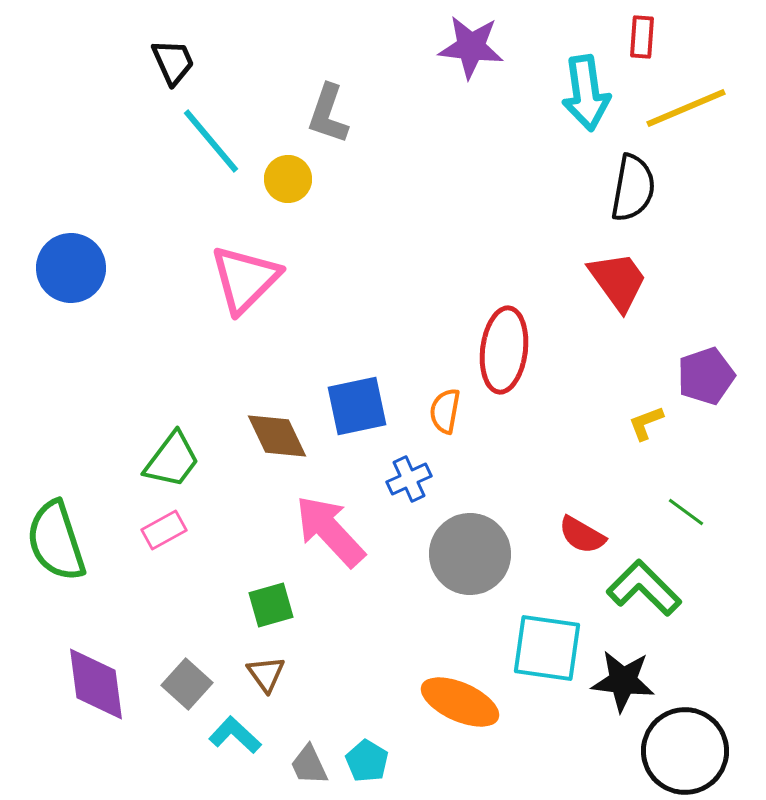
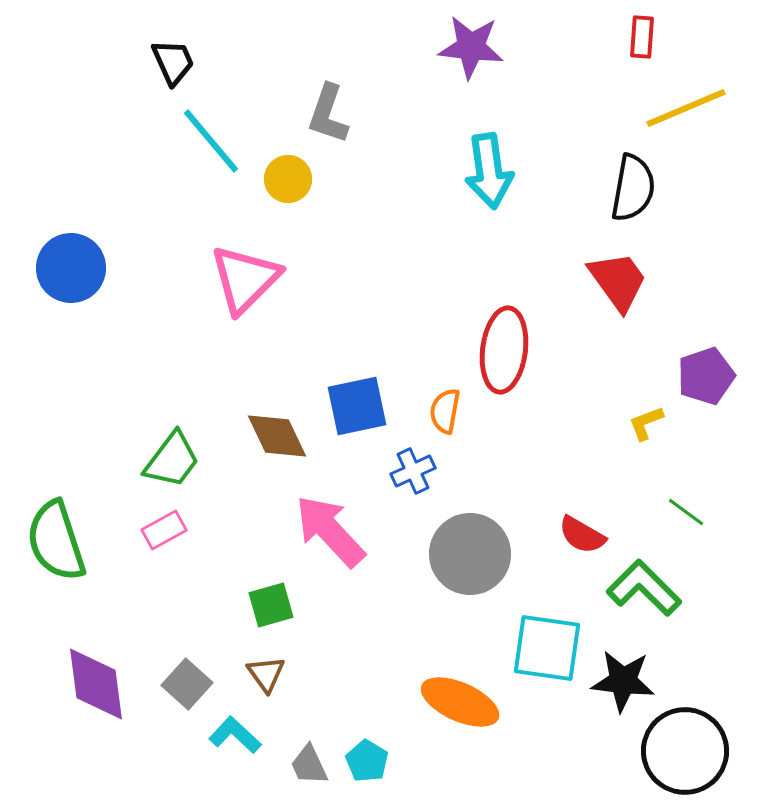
cyan arrow: moved 97 px left, 78 px down
blue cross: moved 4 px right, 8 px up
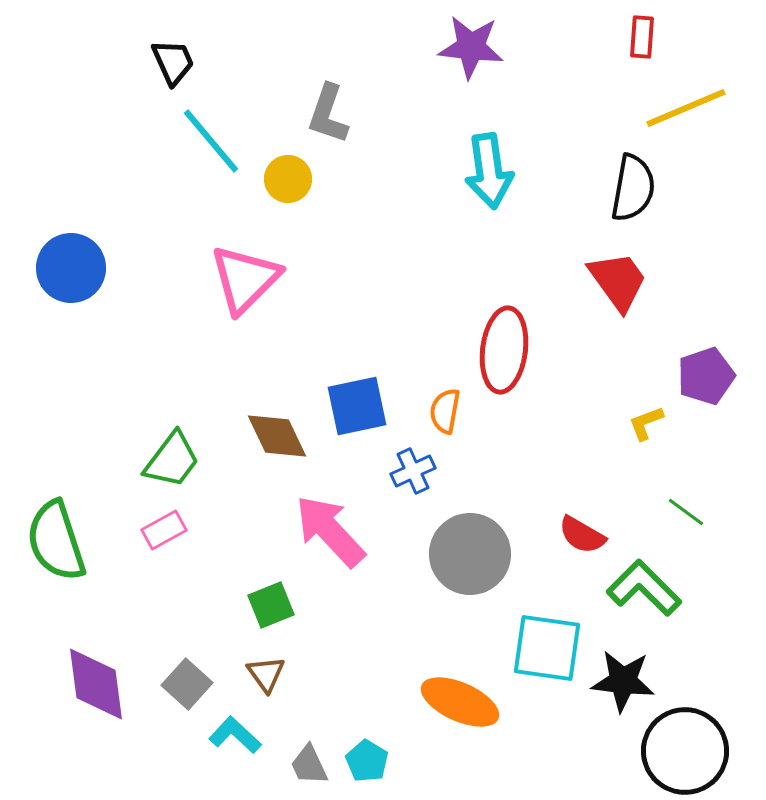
green square: rotated 6 degrees counterclockwise
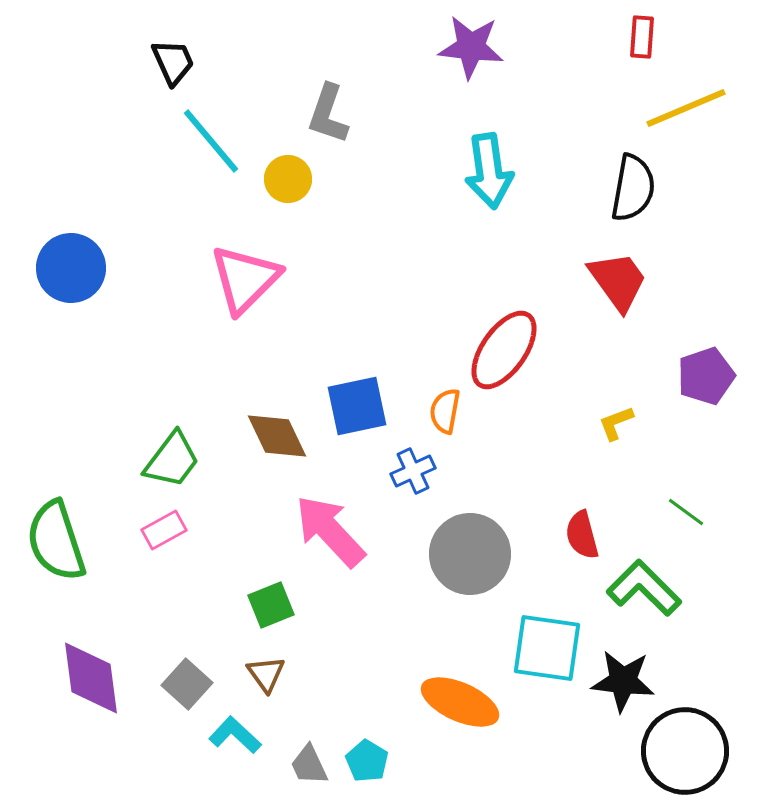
red ellipse: rotated 28 degrees clockwise
yellow L-shape: moved 30 px left
red semicircle: rotated 45 degrees clockwise
purple diamond: moved 5 px left, 6 px up
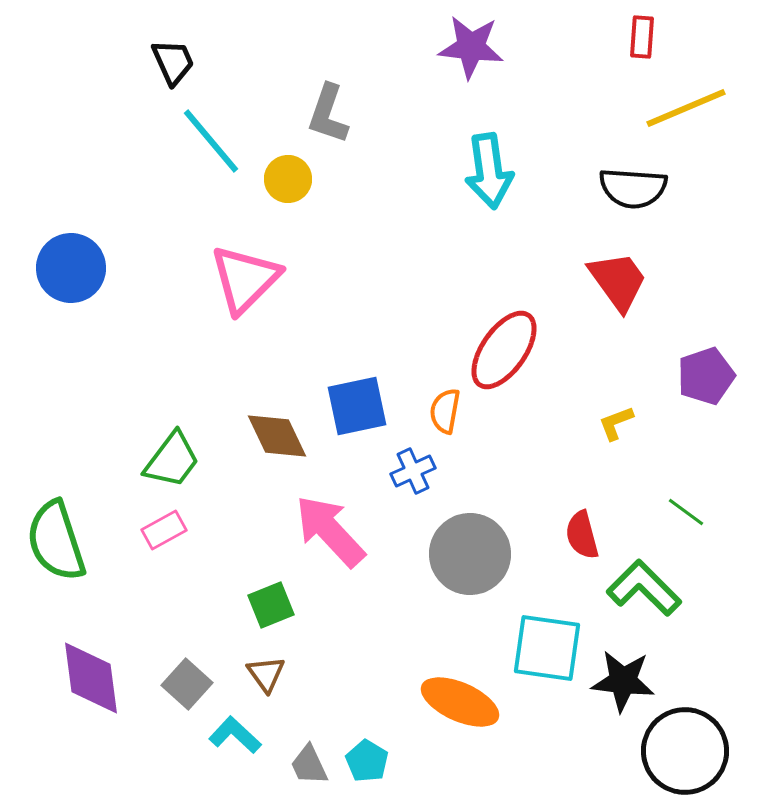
black semicircle: rotated 84 degrees clockwise
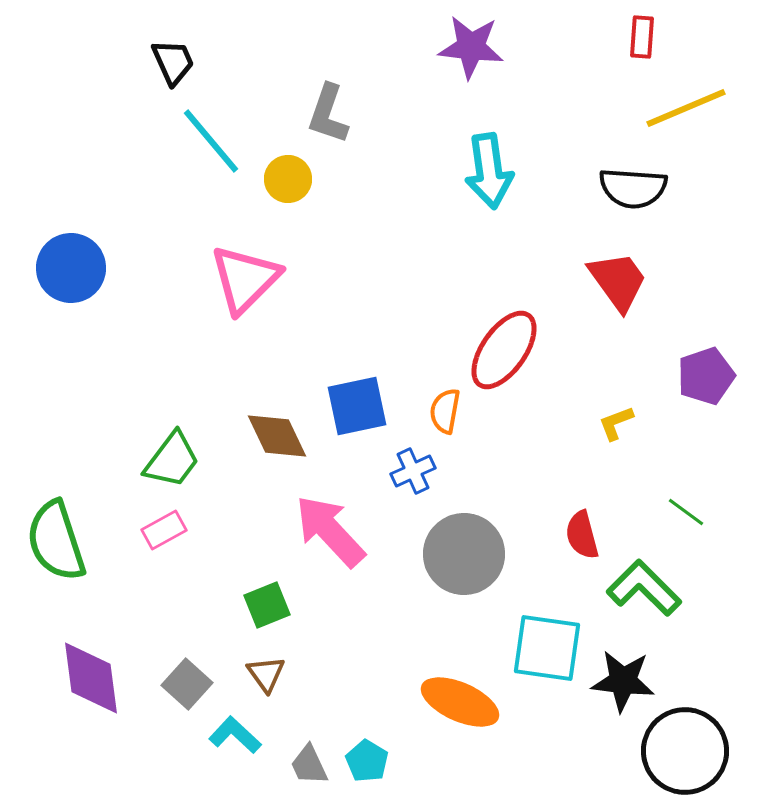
gray circle: moved 6 px left
green square: moved 4 px left
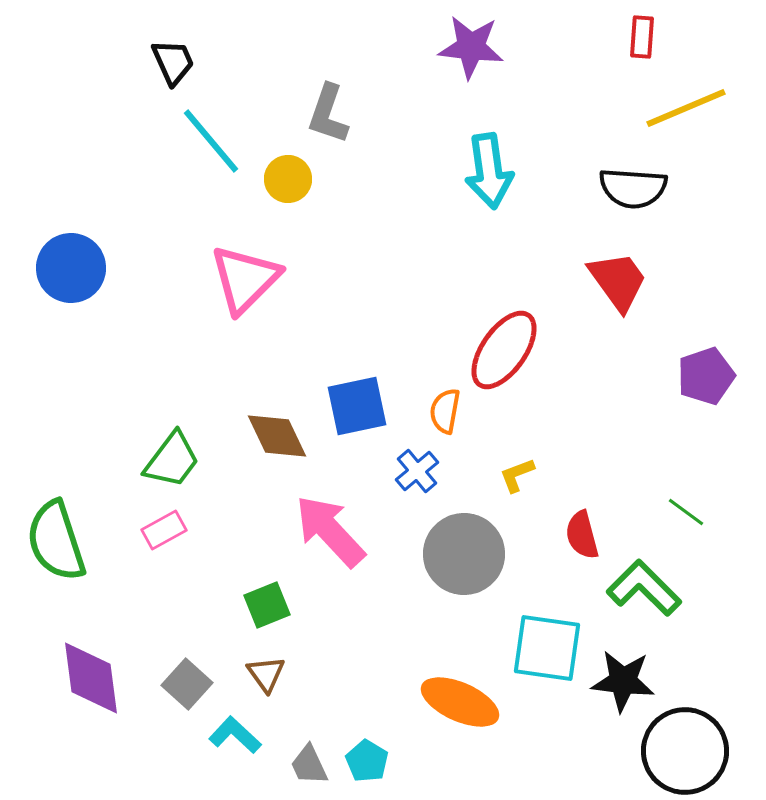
yellow L-shape: moved 99 px left, 52 px down
blue cross: moved 4 px right; rotated 15 degrees counterclockwise
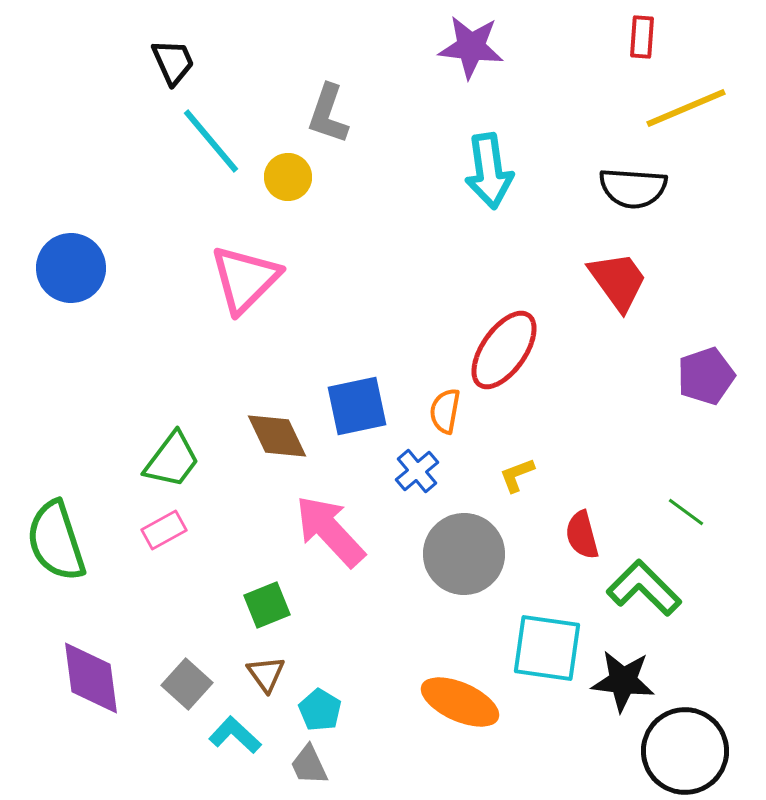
yellow circle: moved 2 px up
cyan pentagon: moved 47 px left, 51 px up
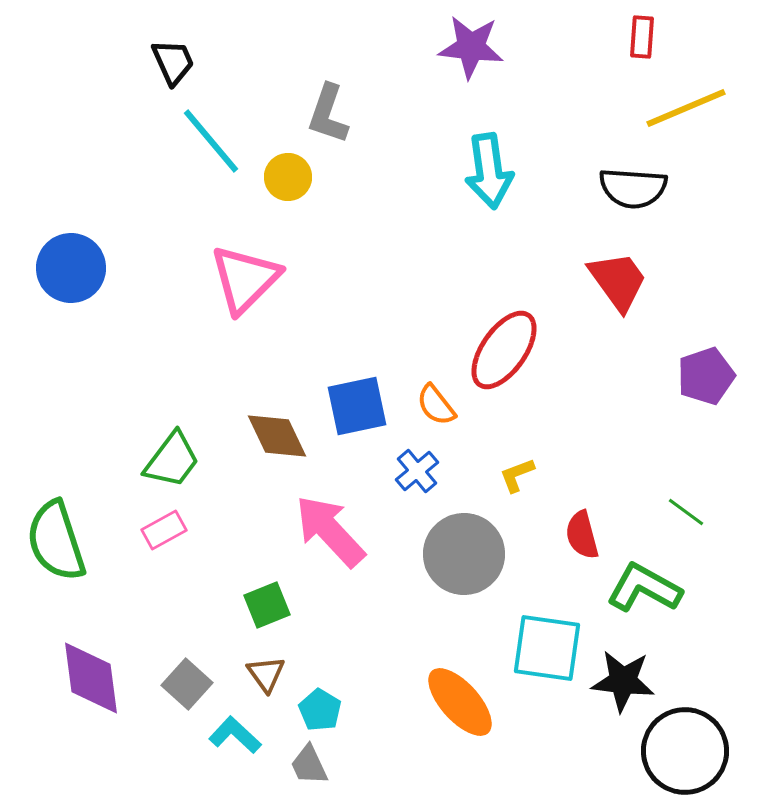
orange semicircle: moved 9 px left, 6 px up; rotated 48 degrees counterclockwise
green L-shape: rotated 16 degrees counterclockwise
orange ellipse: rotated 24 degrees clockwise
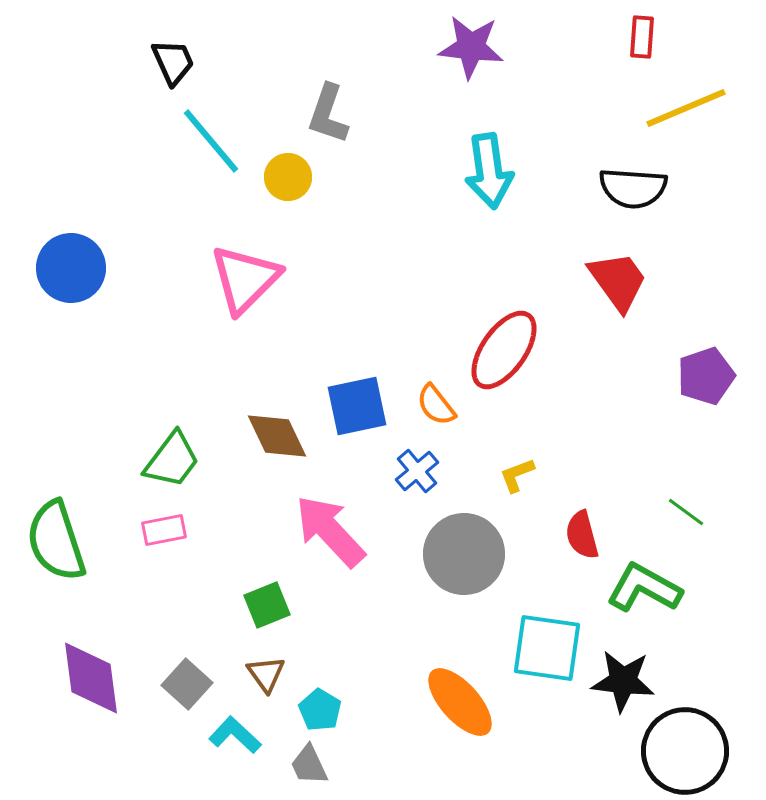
pink rectangle: rotated 18 degrees clockwise
